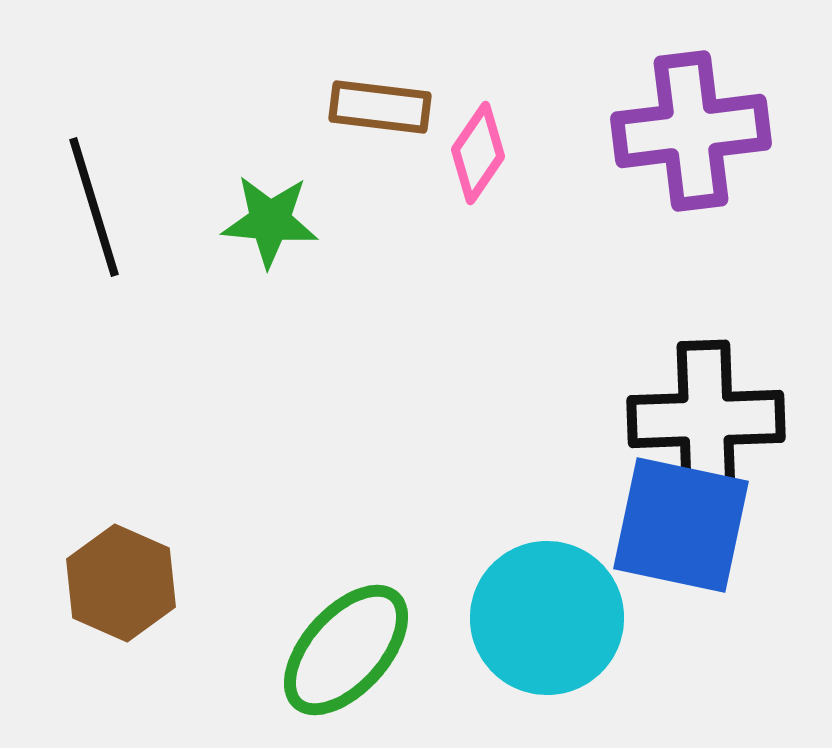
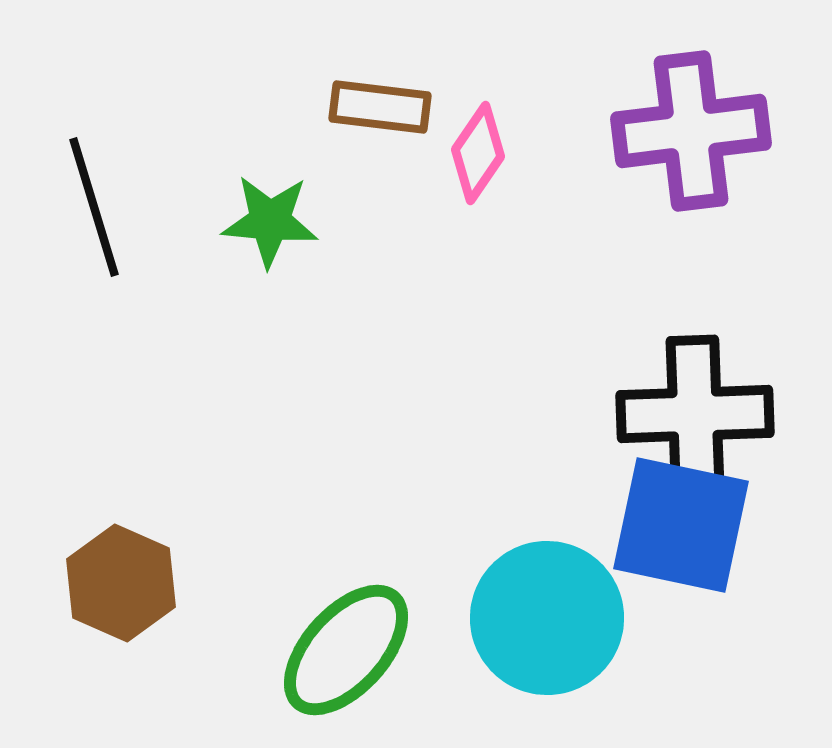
black cross: moved 11 px left, 5 px up
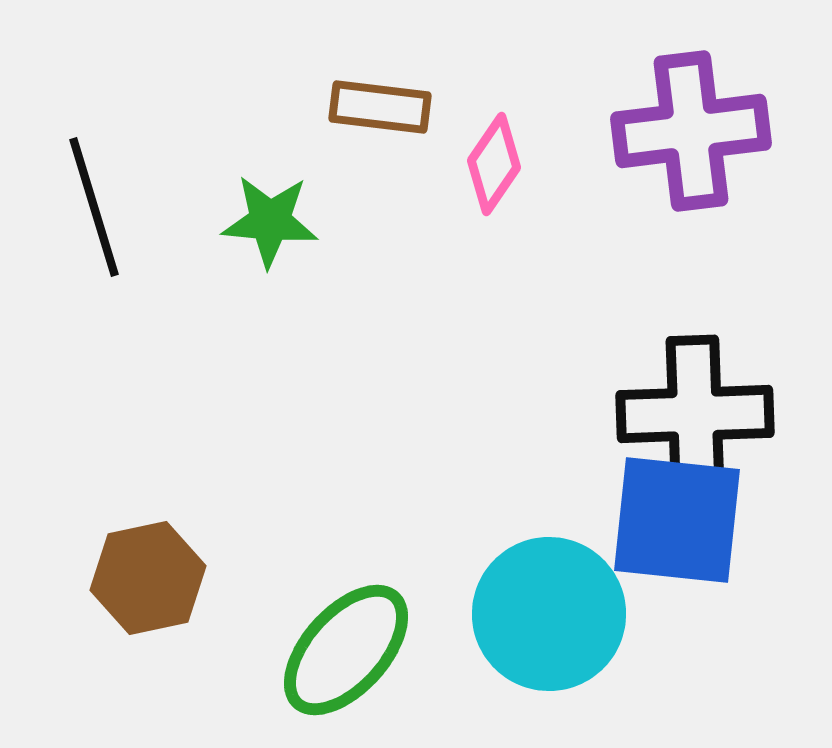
pink diamond: moved 16 px right, 11 px down
blue square: moved 4 px left, 5 px up; rotated 6 degrees counterclockwise
brown hexagon: moved 27 px right, 5 px up; rotated 24 degrees clockwise
cyan circle: moved 2 px right, 4 px up
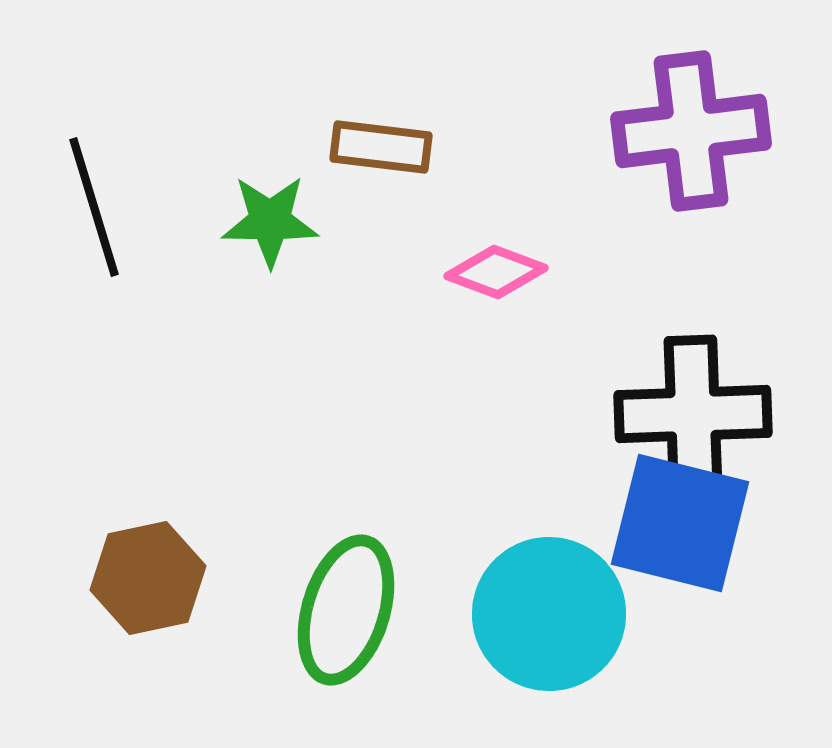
brown rectangle: moved 1 px right, 40 px down
pink diamond: moved 2 px right, 108 px down; rotated 76 degrees clockwise
green star: rotated 4 degrees counterclockwise
black cross: moved 2 px left
blue square: moved 3 px right, 3 px down; rotated 8 degrees clockwise
green ellipse: moved 40 px up; rotated 25 degrees counterclockwise
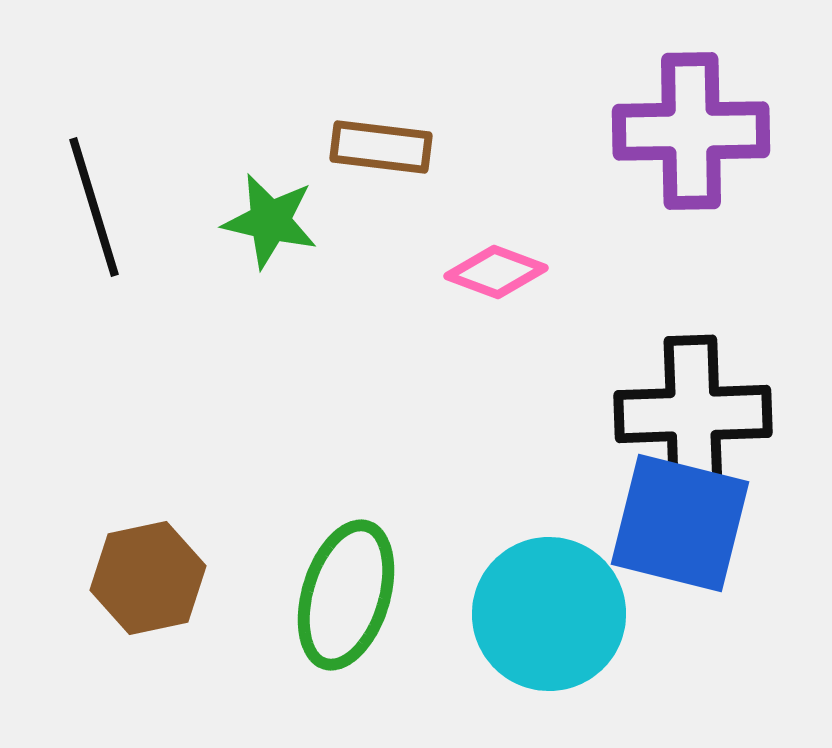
purple cross: rotated 6 degrees clockwise
green star: rotated 12 degrees clockwise
green ellipse: moved 15 px up
